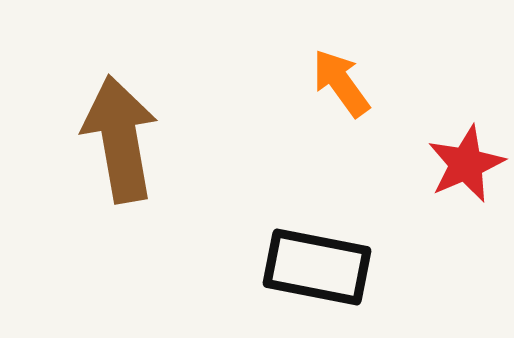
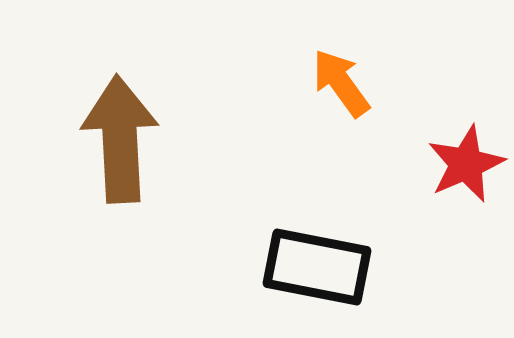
brown arrow: rotated 7 degrees clockwise
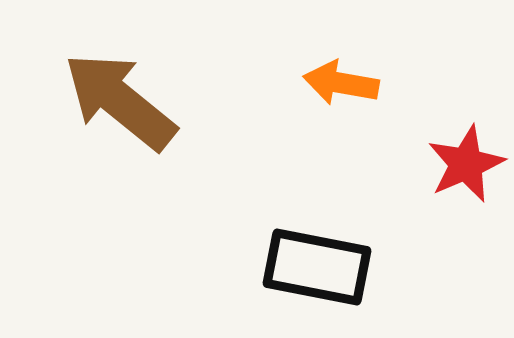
orange arrow: rotated 44 degrees counterclockwise
brown arrow: moved 38 px up; rotated 48 degrees counterclockwise
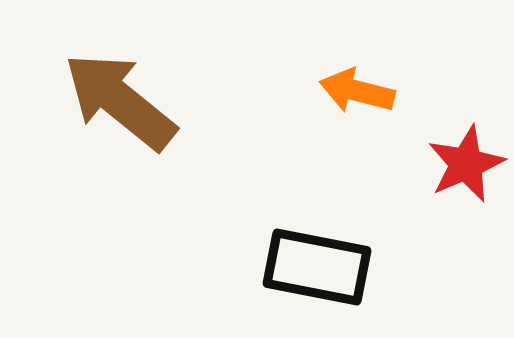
orange arrow: moved 16 px right, 8 px down; rotated 4 degrees clockwise
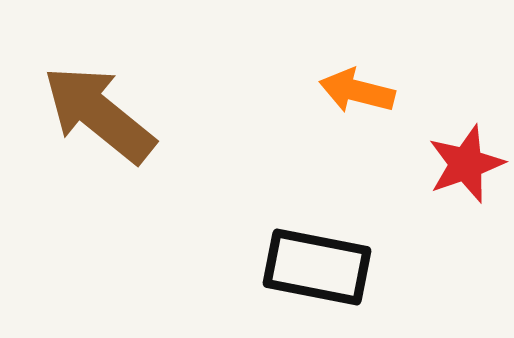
brown arrow: moved 21 px left, 13 px down
red star: rotated 4 degrees clockwise
